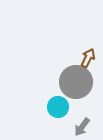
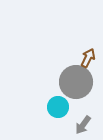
gray arrow: moved 1 px right, 2 px up
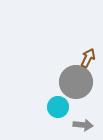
gray arrow: rotated 120 degrees counterclockwise
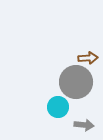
brown arrow: rotated 60 degrees clockwise
gray arrow: moved 1 px right
